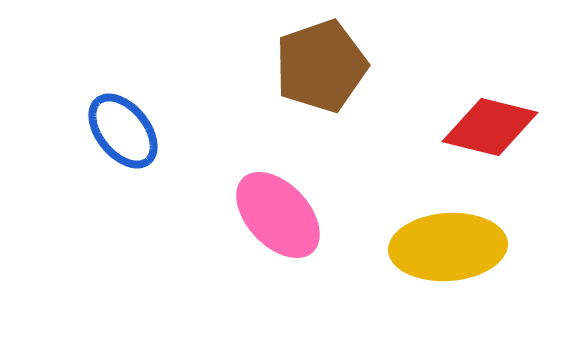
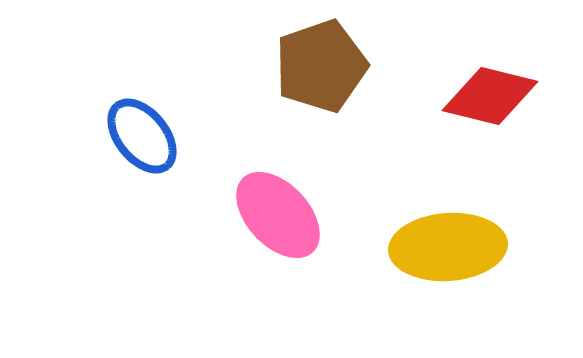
red diamond: moved 31 px up
blue ellipse: moved 19 px right, 5 px down
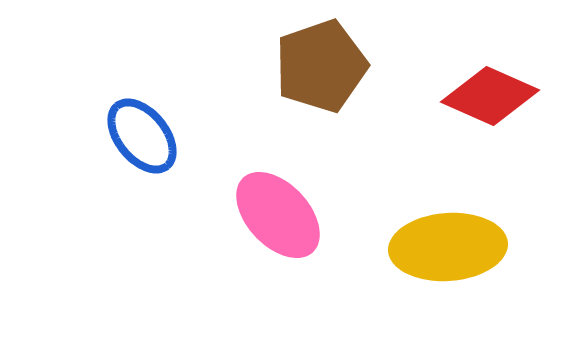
red diamond: rotated 10 degrees clockwise
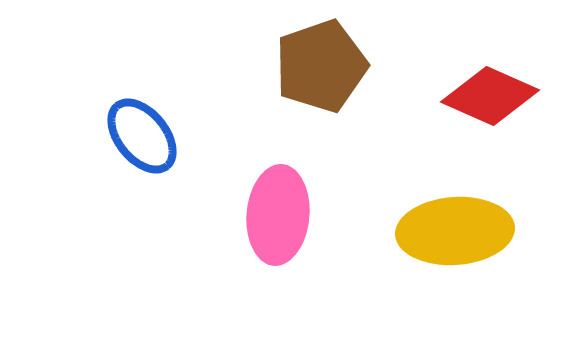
pink ellipse: rotated 48 degrees clockwise
yellow ellipse: moved 7 px right, 16 px up
